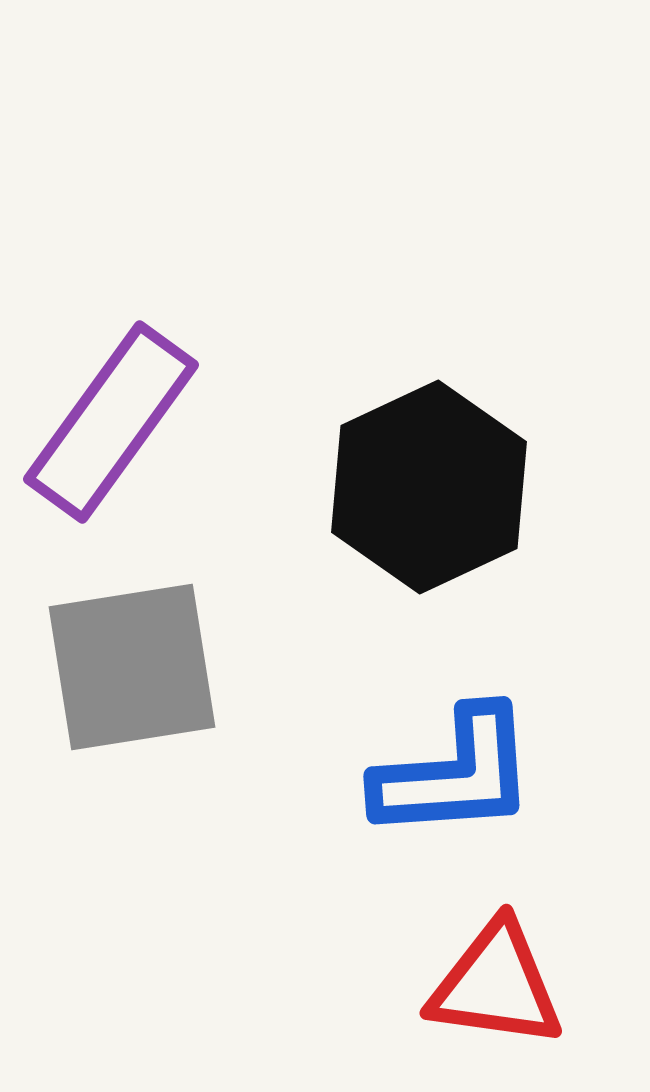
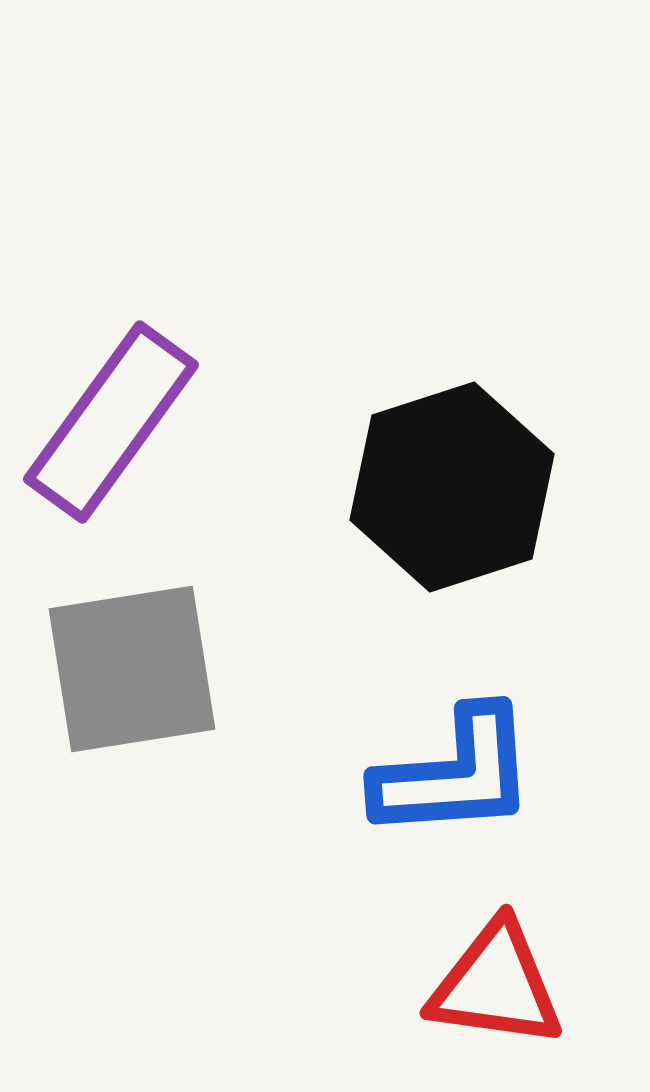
black hexagon: moved 23 px right; rotated 7 degrees clockwise
gray square: moved 2 px down
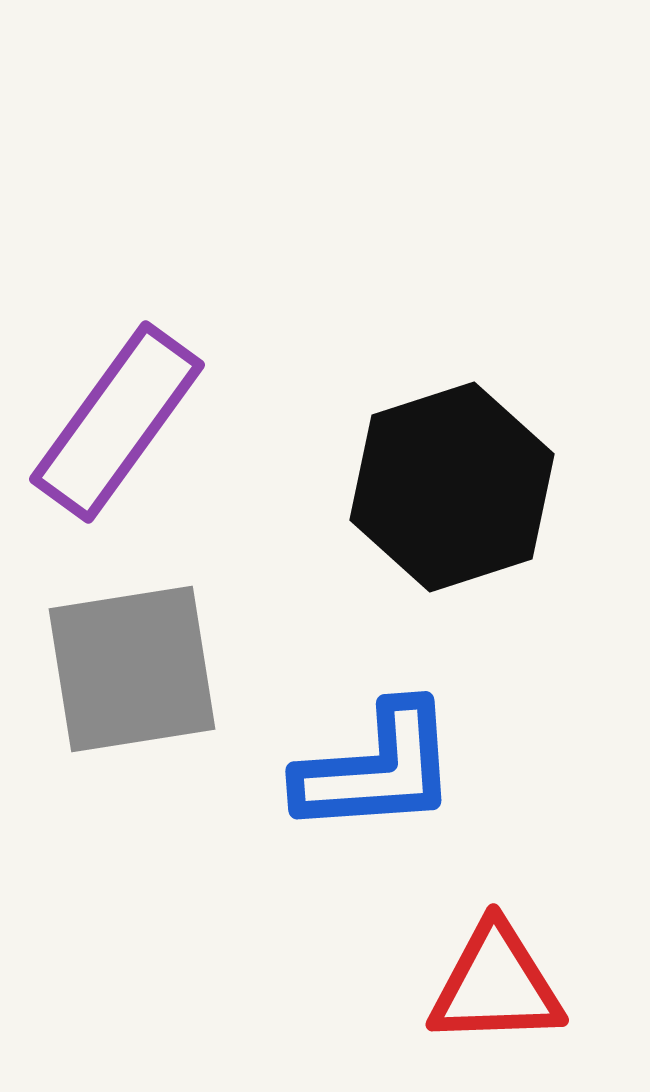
purple rectangle: moved 6 px right
blue L-shape: moved 78 px left, 5 px up
red triangle: rotated 10 degrees counterclockwise
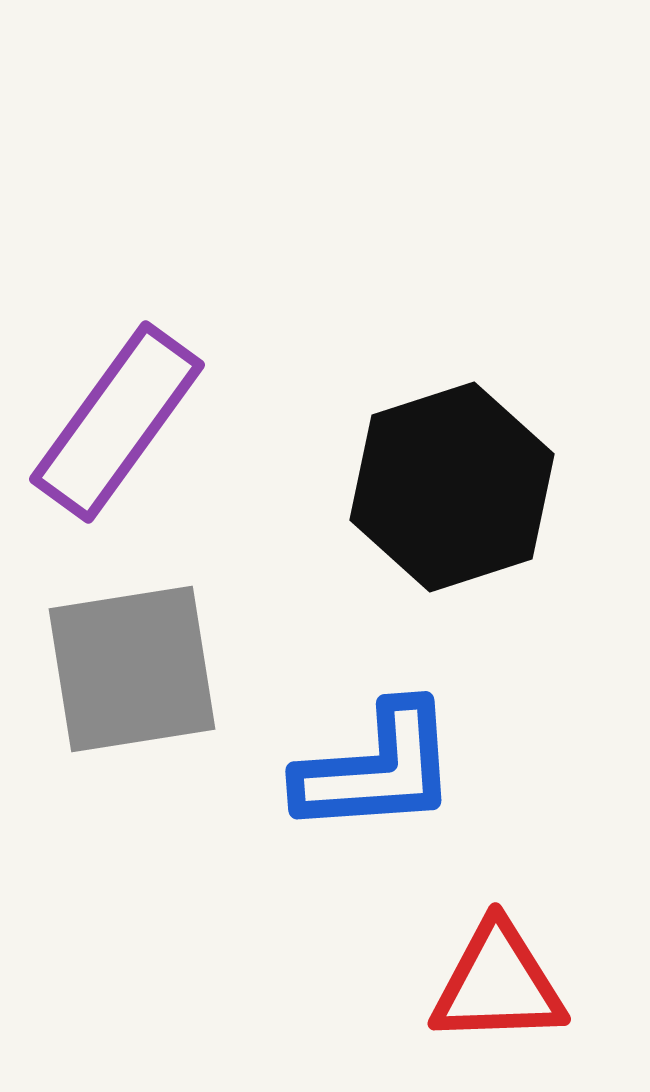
red triangle: moved 2 px right, 1 px up
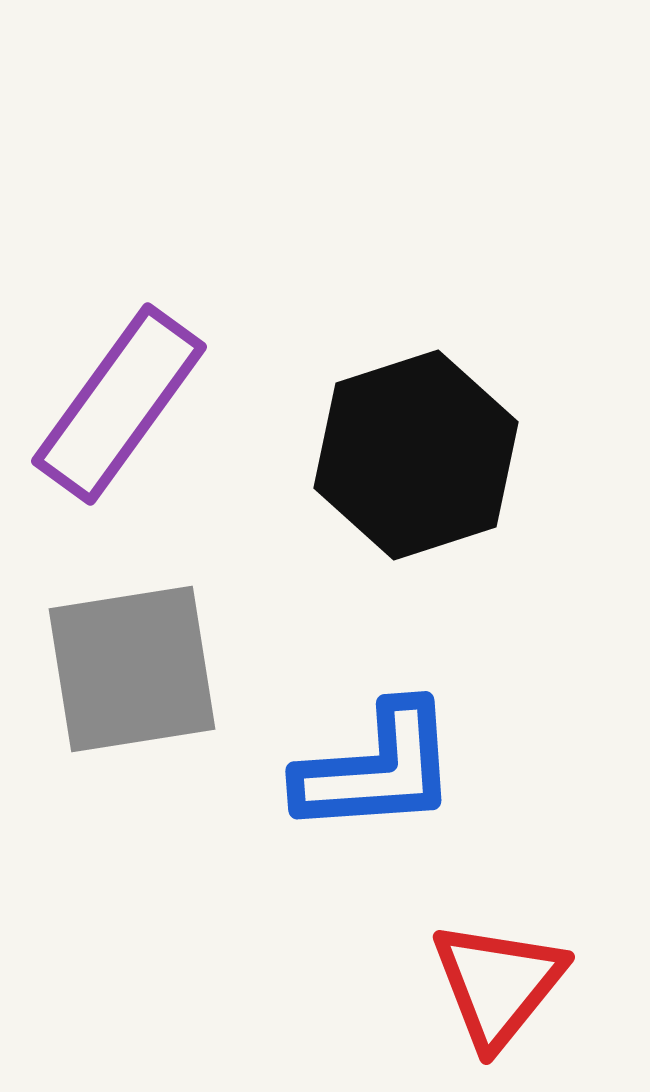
purple rectangle: moved 2 px right, 18 px up
black hexagon: moved 36 px left, 32 px up
red triangle: rotated 49 degrees counterclockwise
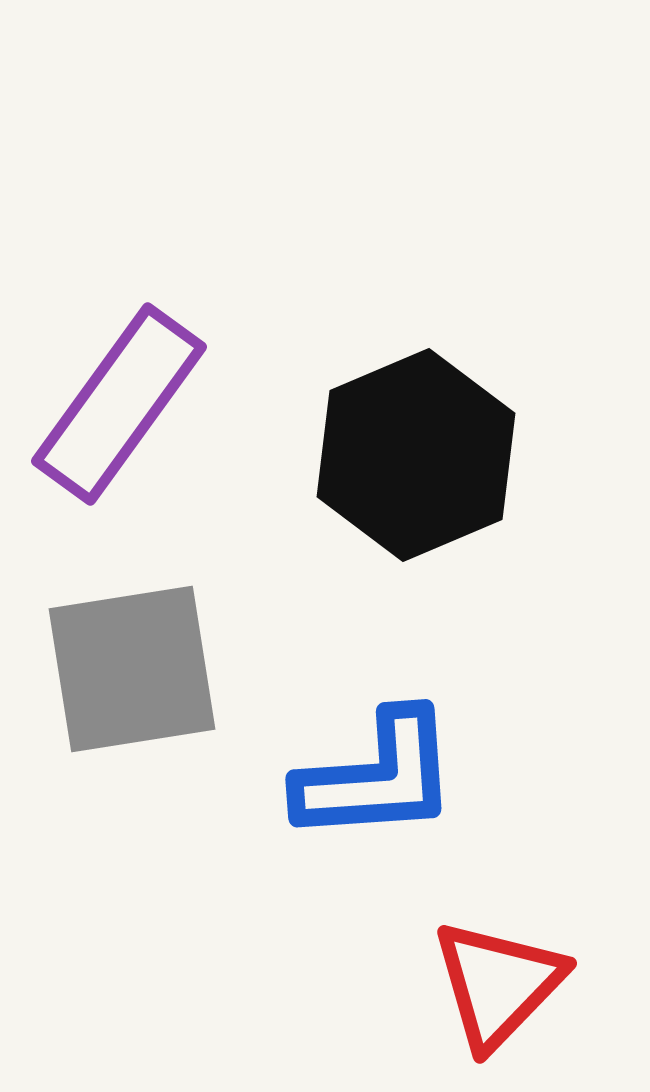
black hexagon: rotated 5 degrees counterclockwise
blue L-shape: moved 8 px down
red triangle: rotated 5 degrees clockwise
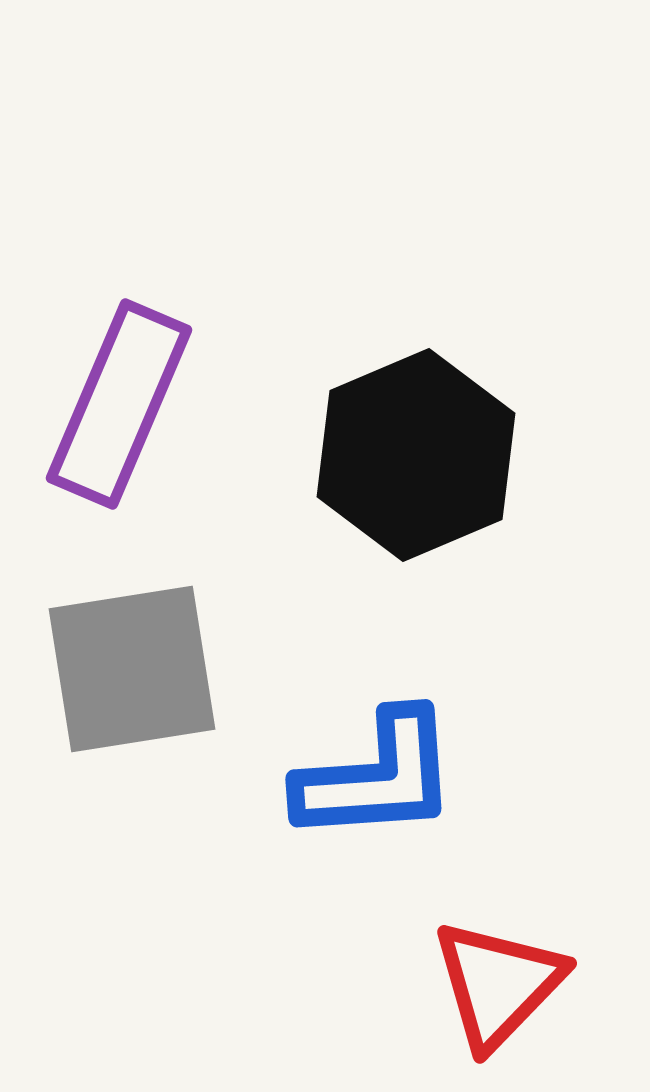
purple rectangle: rotated 13 degrees counterclockwise
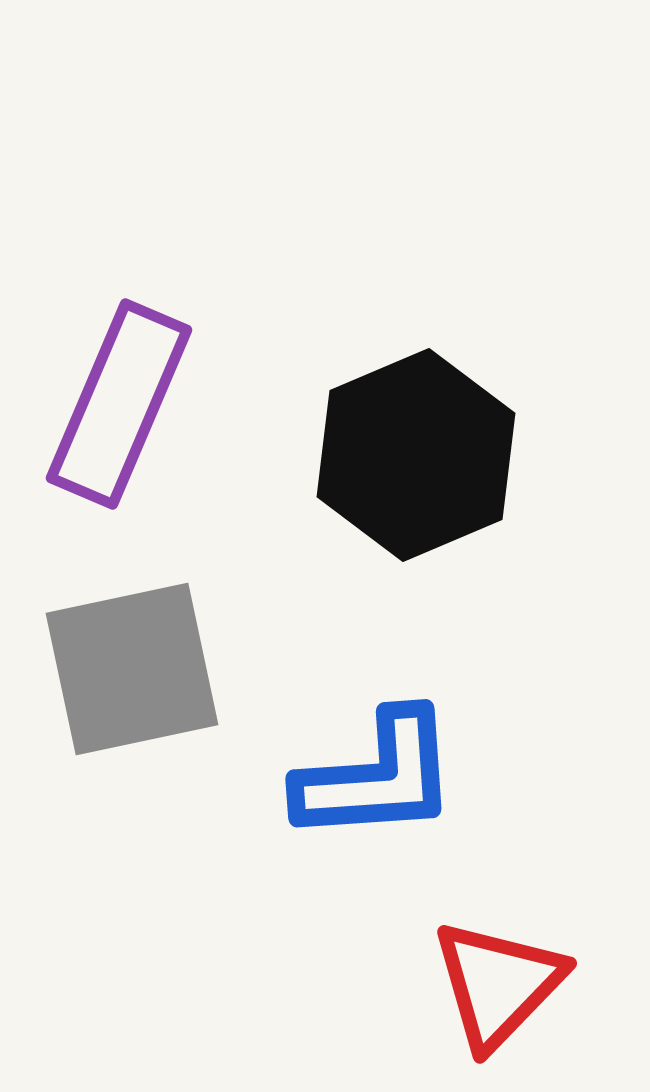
gray square: rotated 3 degrees counterclockwise
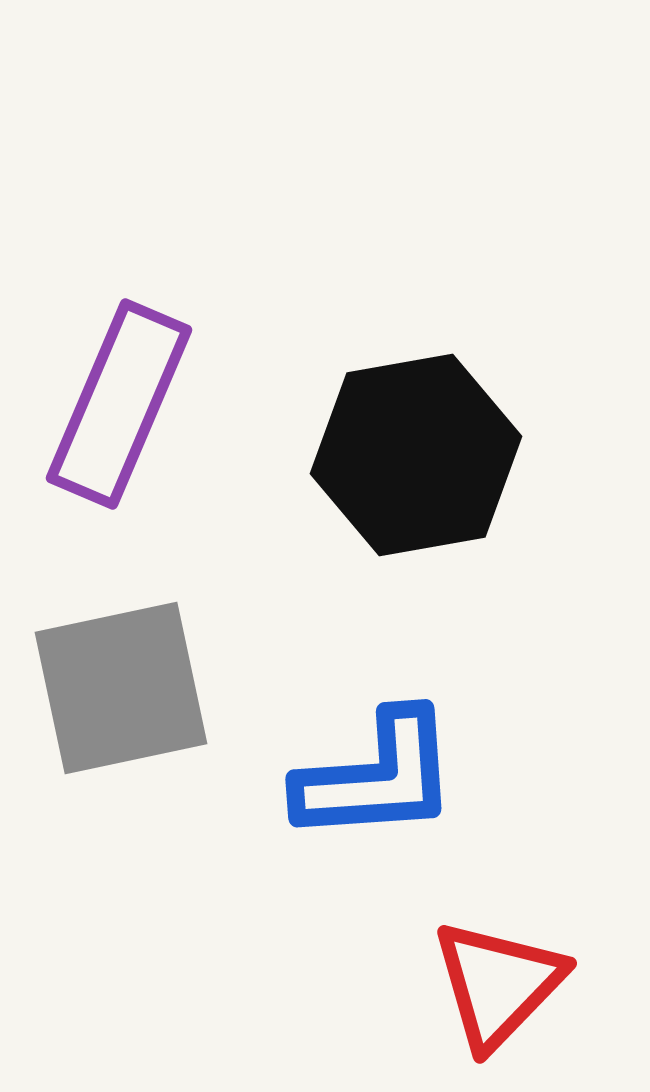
black hexagon: rotated 13 degrees clockwise
gray square: moved 11 px left, 19 px down
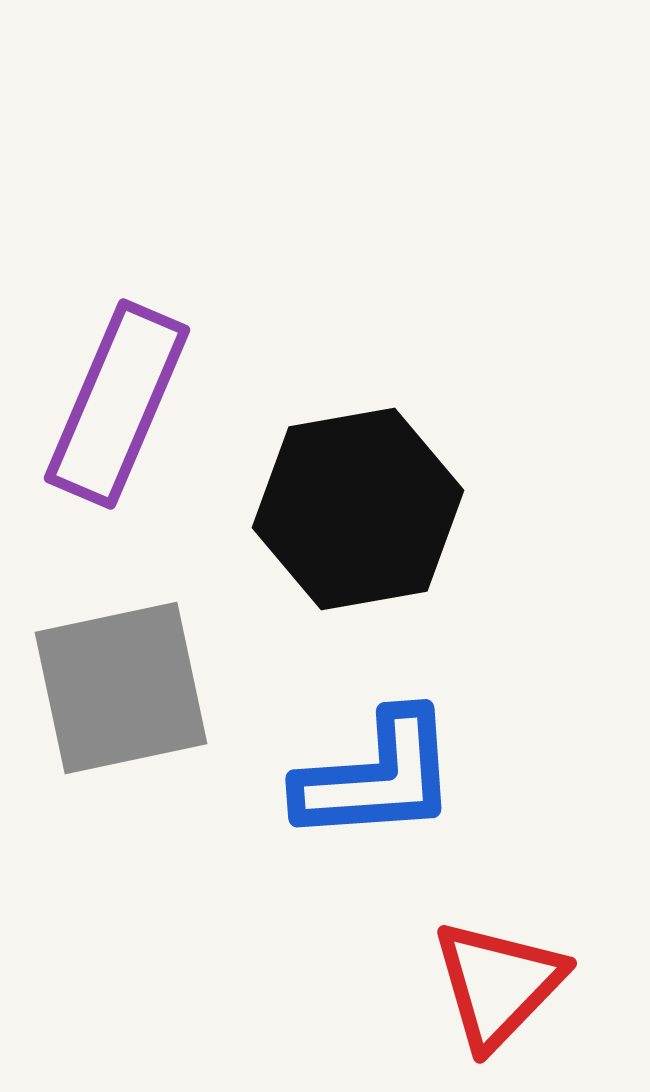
purple rectangle: moved 2 px left
black hexagon: moved 58 px left, 54 px down
